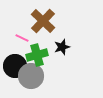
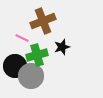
brown cross: rotated 25 degrees clockwise
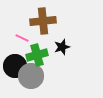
brown cross: rotated 15 degrees clockwise
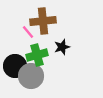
pink line: moved 6 px right, 6 px up; rotated 24 degrees clockwise
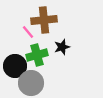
brown cross: moved 1 px right, 1 px up
gray circle: moved 7 px down
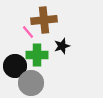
black star: moved 1 px up
green cross: rotated 15 degrees clockwise
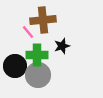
brown cross: moved 1 px left
gray circle: moved 7 px right, 8 px up
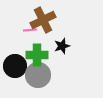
brown cross: rotated 20 degrees counterclockwise
pink line: moved 2 px right, 2 px up; rotated 56 degrees counterclockwise
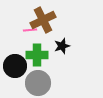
gray circle: moved 8 px down
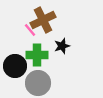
pink line: rotated 56 degrees clockwise
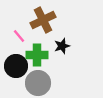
pink line: moved 11 px left, 6 px down
black circle: moved 1 px right
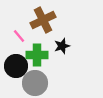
gray circle: moved 3 px left
